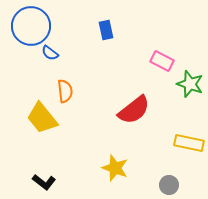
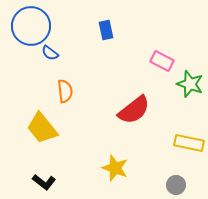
yellow trapezoid: moved 10 px down
gray circle: moved 7 px right
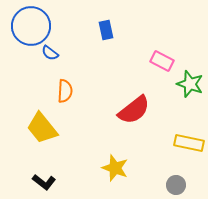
orange semicircle: rotated 10 degrees clockwise
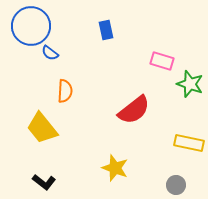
pink rectangle: rotated 10 degrees counterclockwise
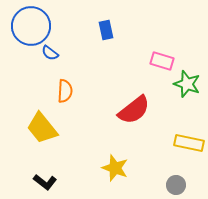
green star: moved 3 px left
black L-shape: moved 1 px right
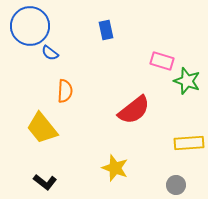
blue circle: moved 1 px left
green star: moved 3 px up
yellow rectangle: rotated 16 degrees counterclockwise
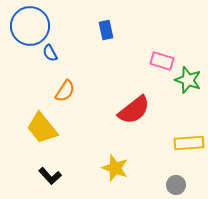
blue semicircle: rotated 24 degrees clockwise
green star: moved 1 px right, 1 px up
orange semicircle: rotated 30 degrees clockwise
black L-shape: moved 5 px right, 6 px up; rotated 10 degrees clockwise
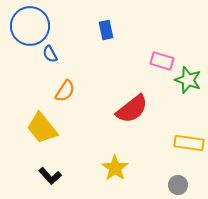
blue semicircle: moved 1 px down
red semicircle: moved 2 px left, 1 px up
yellow rectangle: rotated 12 degrees clockwise
yellow star: rotated 16 degrees clockwise
gray circle: moved 2 px right
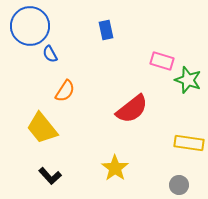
gray circle: moved 1 px right
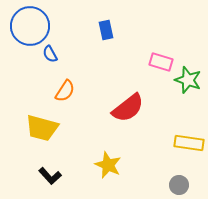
pink rectangle: moved 1 px left, 1 px down
red semicircle: moved 4 px left, 1 px up
yellow trapezoid: rotated 36 degrees counterclockwise
yellow star: moved 7 px left, 3 px up; rotated 12 degrees counterclockwise
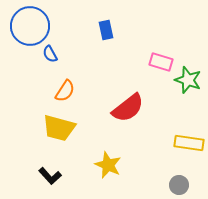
yellow trapezoid: moved 17 px right
